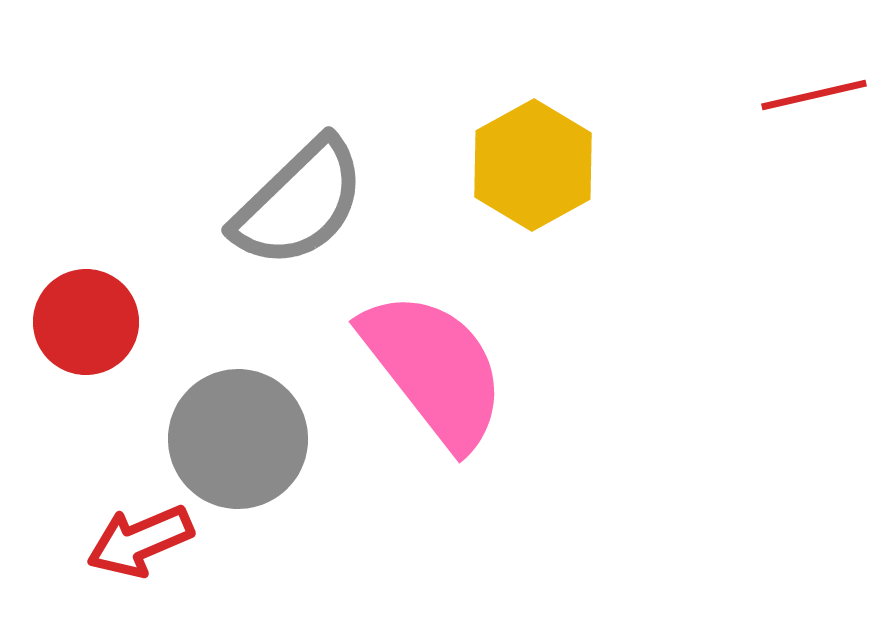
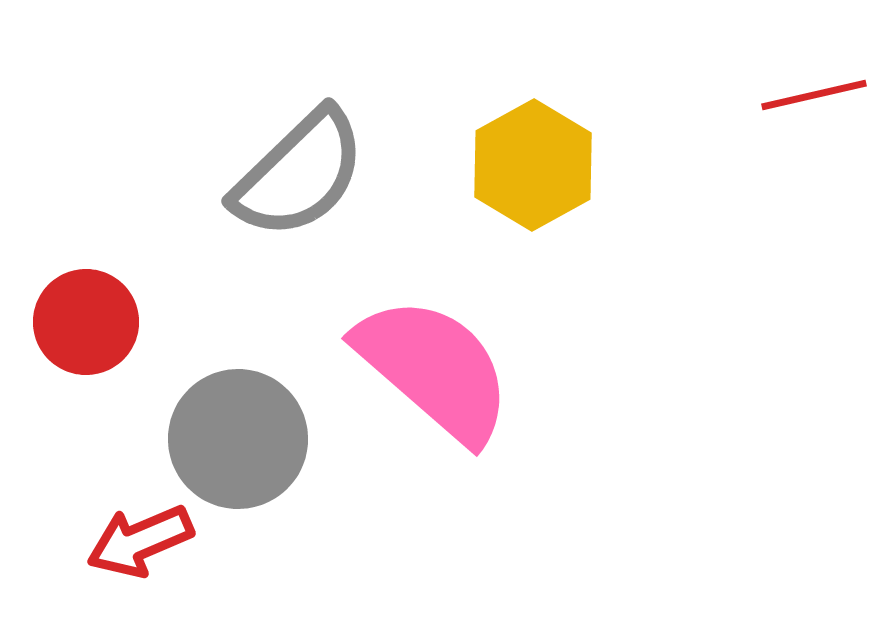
gray semicircle: moved 29 px up
pink semicircle: rotated 11 degrees counterclockwise
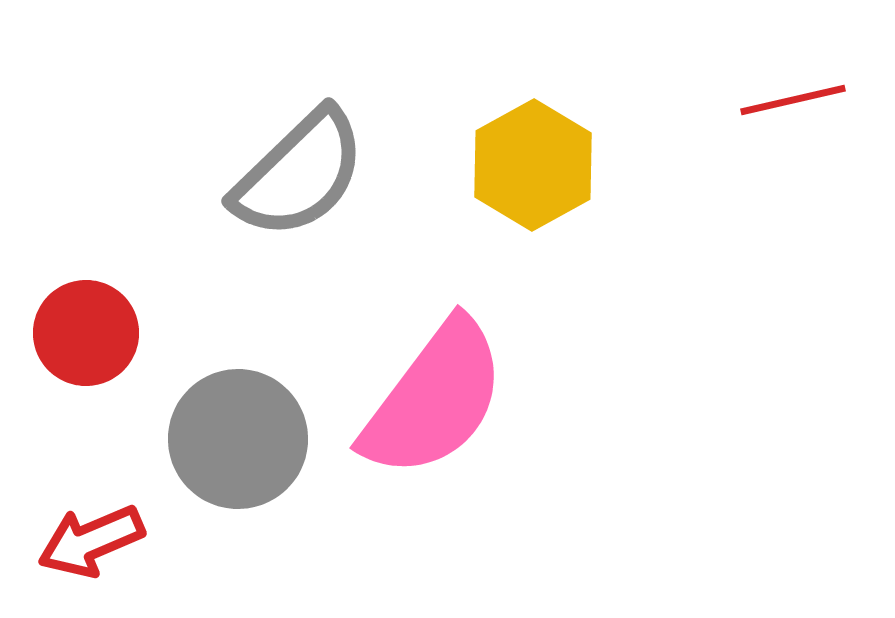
red line: moved 21 px left, 5 px down
red circle: moved 11 px down
pink semicircle: moved 30 px down; rotated 86 degrees clockwise
red arrow: moved 49 px left
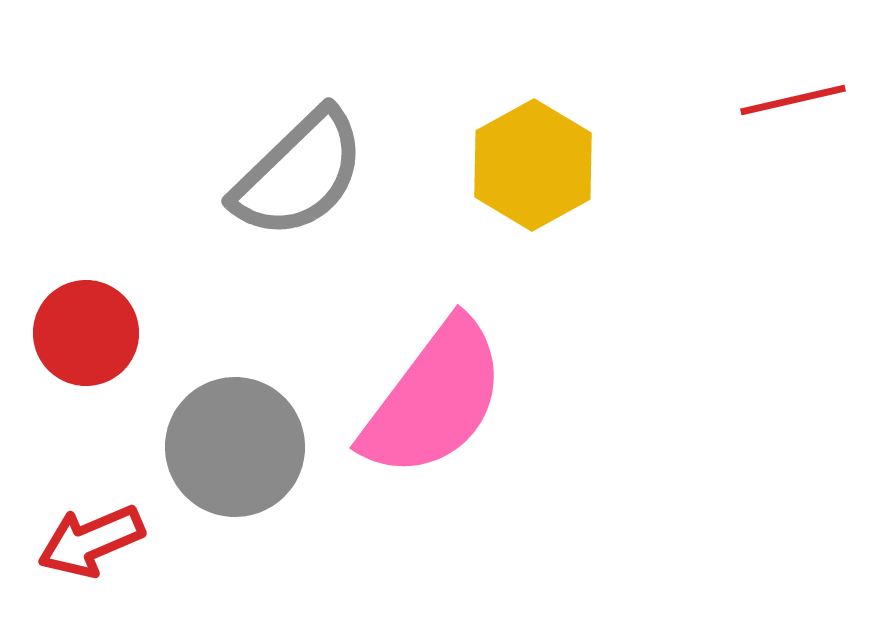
gray circle: moved 3 px left, 8 px down
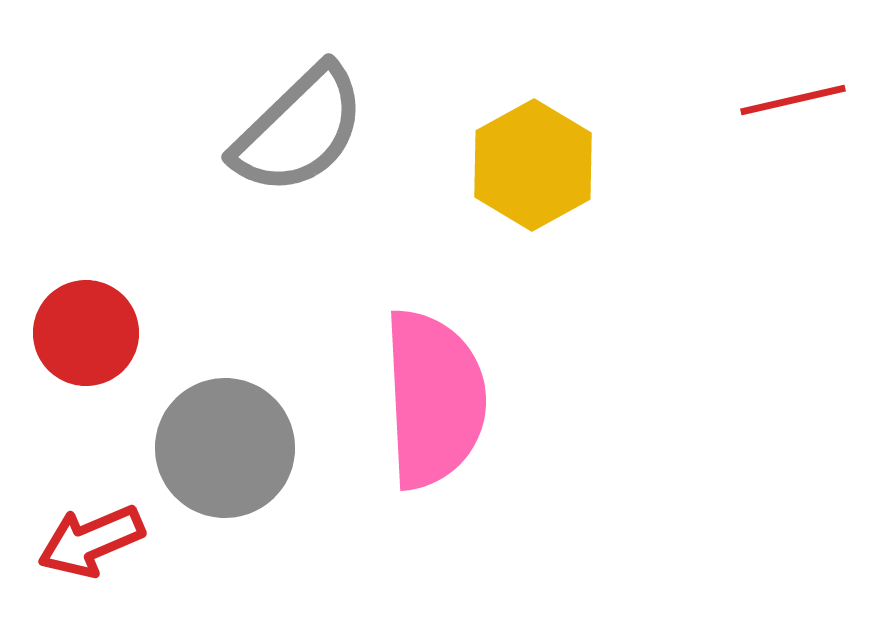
gray semicircle: moved 44 px up
pink semicircle: rotated 40 degrees counterclockwise
gray circle: moved 10 px left, 1 px down
